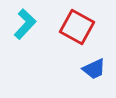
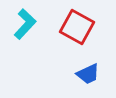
blue trapezoid: moved 6 px left, 5 px down
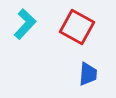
blue trapezoid: rotated 60 degrees counterclockwise
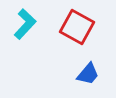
blue trapezoid: rotated 35 degrees clockwise
